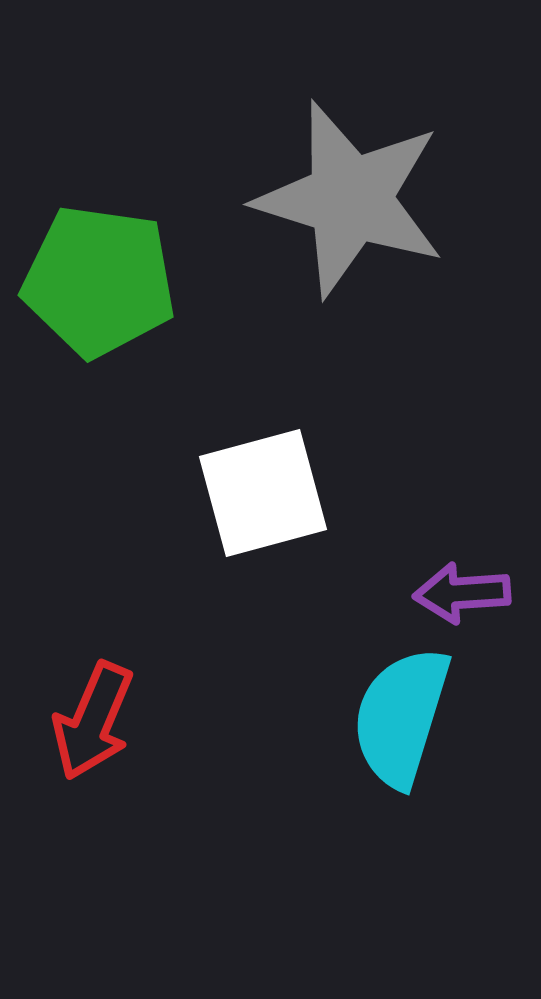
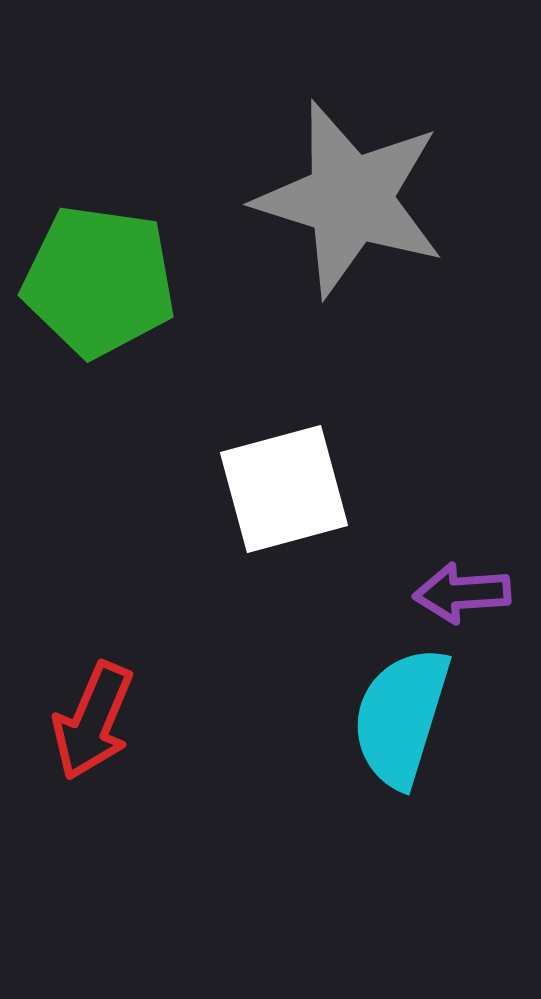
white square: moved 21 px right, 4 px up
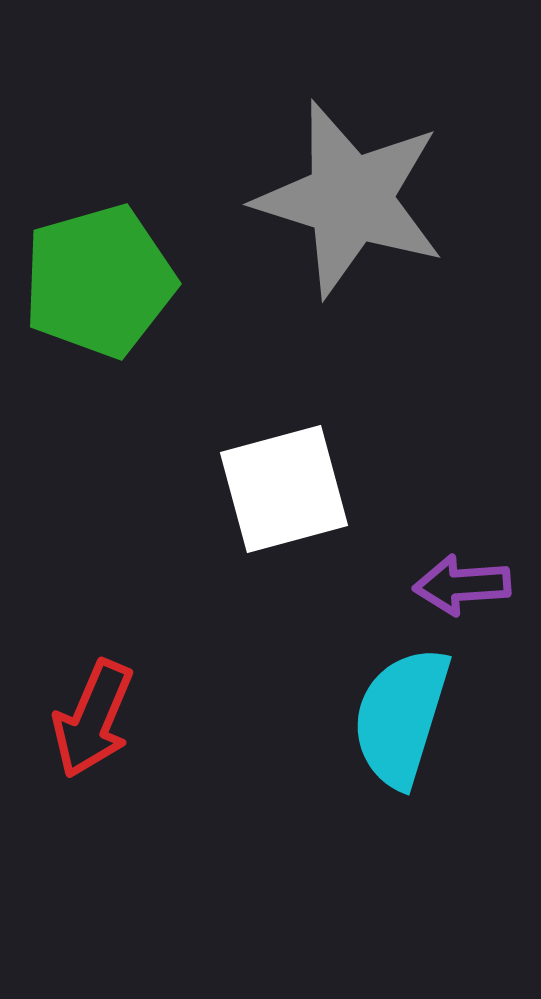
green pentagon: rotated 24 degrees counterclockwise
purple arrow: moved 8 px up
red arrow: moved 2 px up
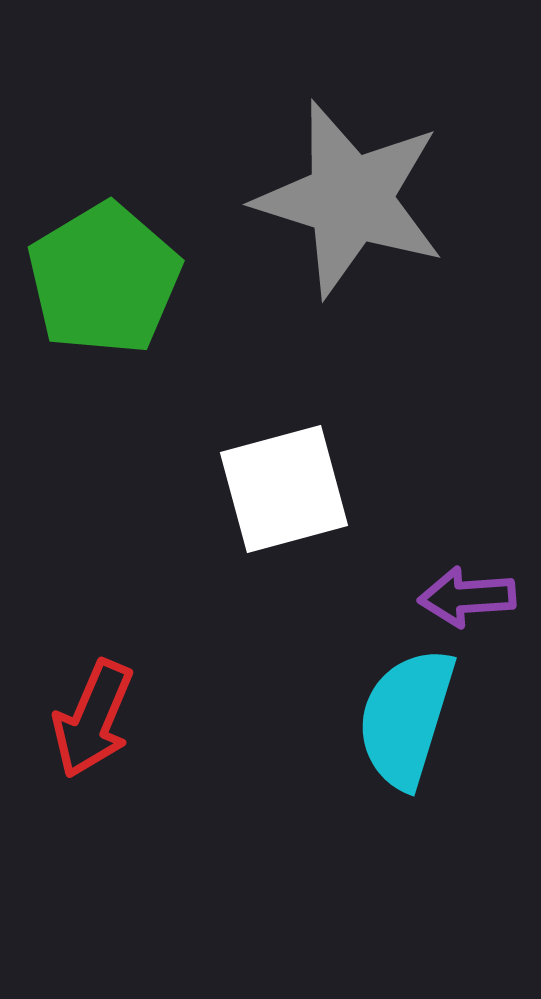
green pentagon: moved 5 px right, 2 px up; rotated 15 degrees counterclockwise
purple arrow: moved 5 px right, 12 px down
cyan semicircle: moved 5 px right, 1 px down
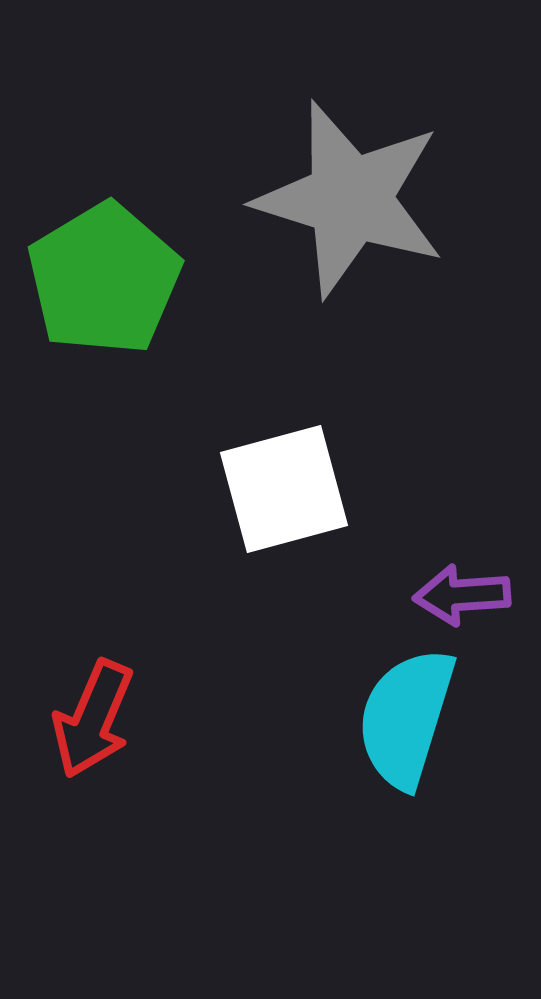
purple arrow: moved 5 px left, 2 px up
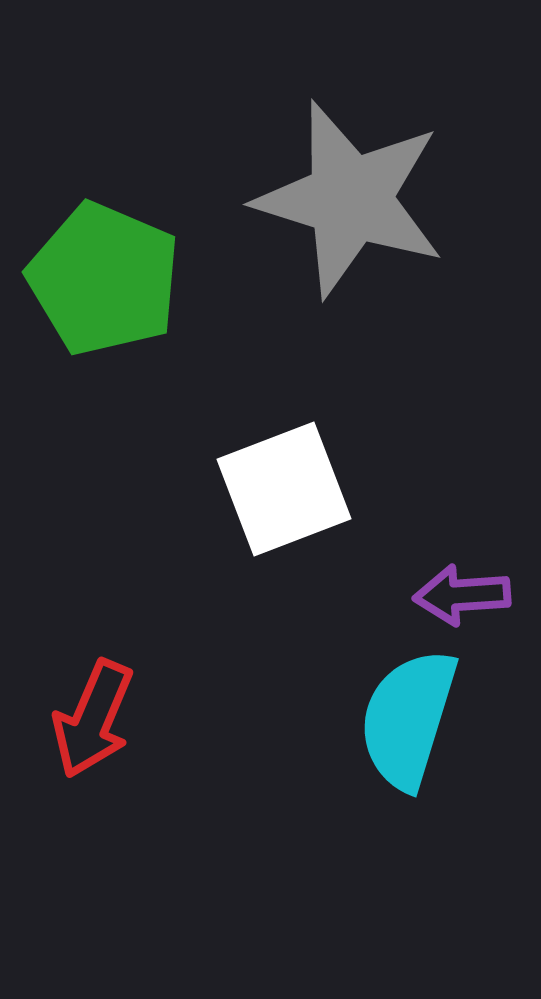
green pentagon: rotated 18 degrees counterclockwise
white square: rotated 6 degrees counterclockwise
cyan semicircle: moved 2 px right, 1 px down
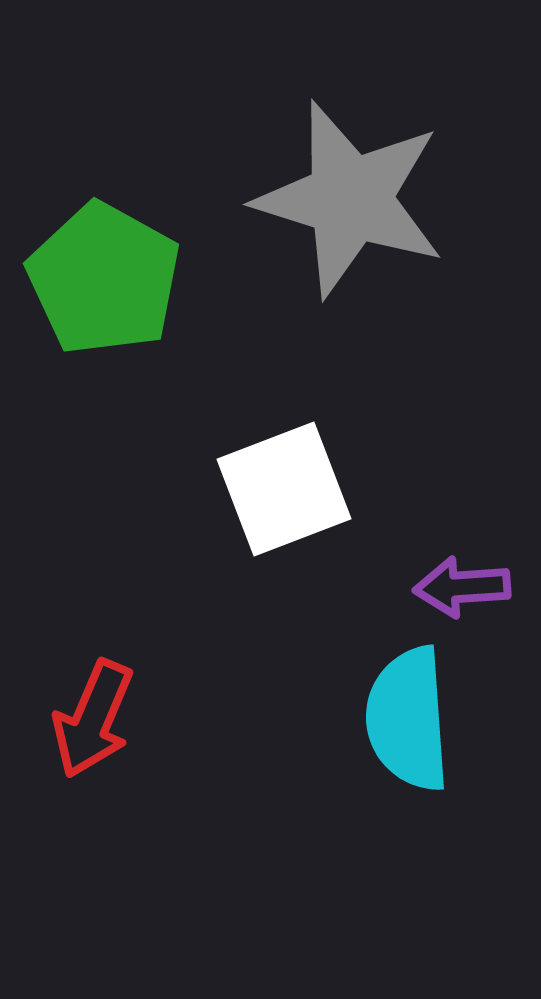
green pentagon: rotated 6 degrees clockwise
purple arrow: moved 8 px up
cyan semicircle: rotated 21 degrees counterclockwise
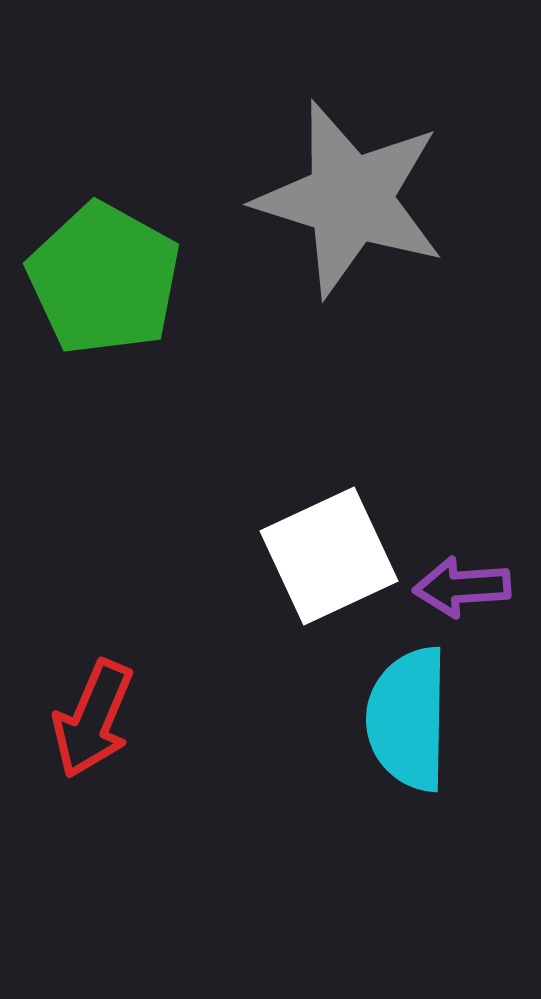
white square: moved 45 px right, 67 px down; rotated 4 degrees counterclockwise
cyan semicircle: rotated 5 degrees clockwise
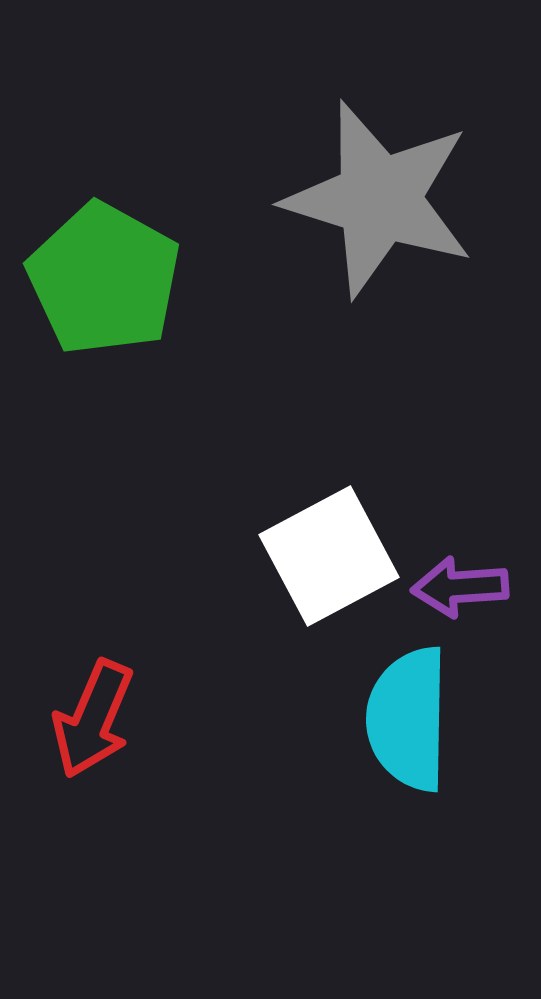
gray star: moved 29 px right
white square: rotated 3 degrees counterclockwise
purple arrow: moved 2 px left
